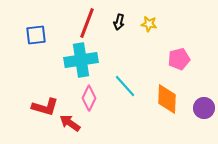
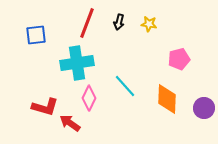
cyan cross: moved 4 px left, 3 px down
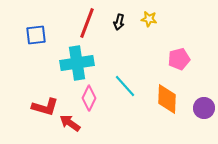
yellow star: moved 5 px up
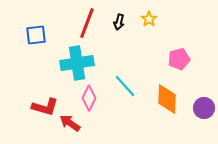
yellow star: rotated 28 degrees clockwise
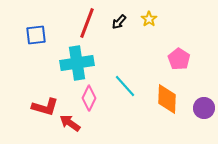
black arrow: rotated 28 degrees clockwise
pink pentagon: rotated 25 degrees counterclockwise
